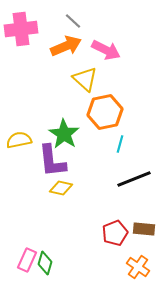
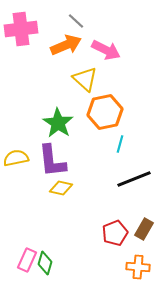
gray line: moved 3 px right
orange arrow: moved 1 px up
green star: moved 6 px left, 11 px up
yellow semicircle: moved 3 px left, 18 px down
brown rectangle: rotated 65 degrees counterclockwise
orange cross: rotated 30 degrees counterclockwise
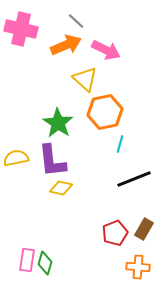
pink cross: rotated 20 degrees clockwise
pink rectangle: rotated 15 degrees counterclockwise
